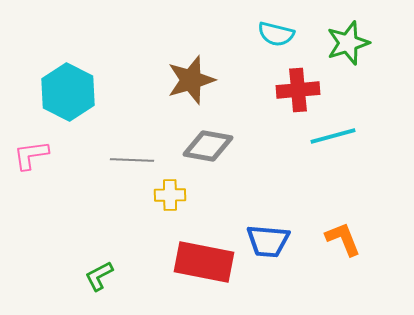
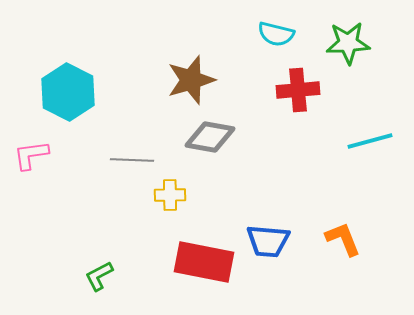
green star: rotated 15 degrees clockwise
cyan line: moved 37 px right, 5 px down
gray diamond: moved 2 px right, 9 px up
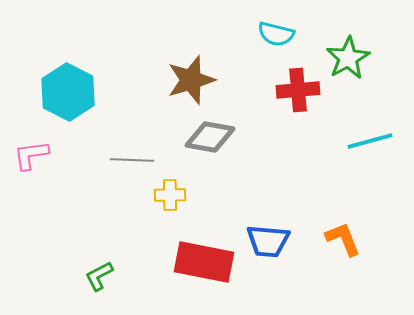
green star: moved 15 px down; rotated 27 degrees counterclockwise
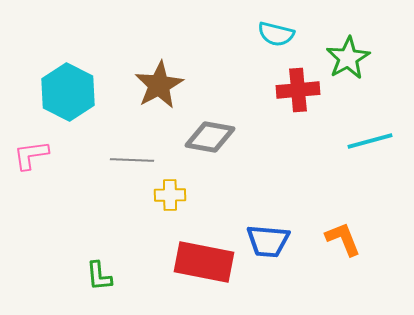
brown star: moved 32 px left, 5 px down; rotated 12 degrees counterclockwise
green L-shape: rotated 68 degrees counterclockwise
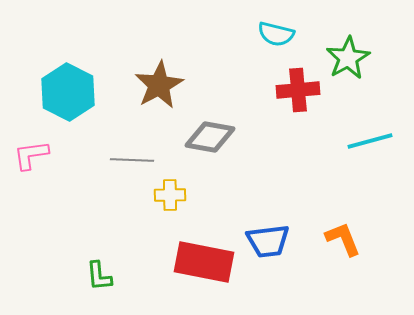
blue trapezoid: rotated 12 degrees counterclockwise
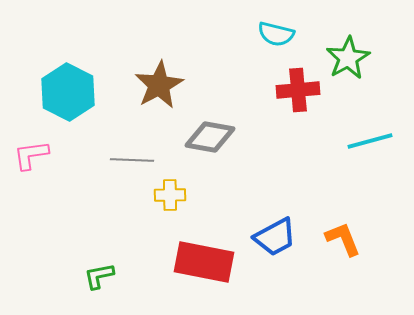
blue trapezoid: moved 7 px right, 4 px up; rotated 21 degrees counterclockwise
green L-shape: rotated 84 degrees clockwise
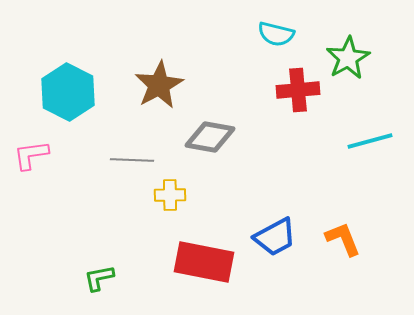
green L-shape: moved 2 px down
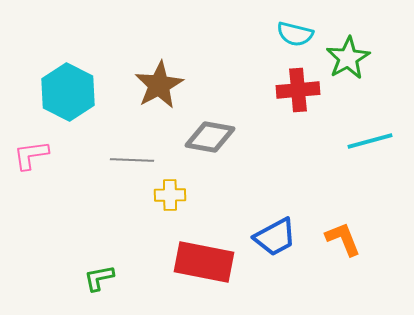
cyan semicircle: moved 19 px right
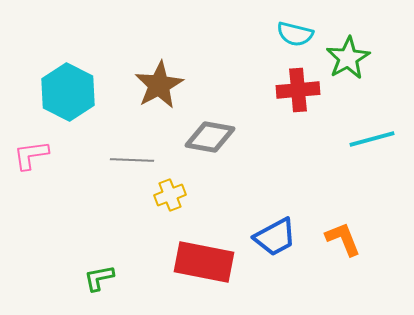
cyan line: moved 2 px right, 2 px up
yellow cross: rotated 20 degrees counterclockwise
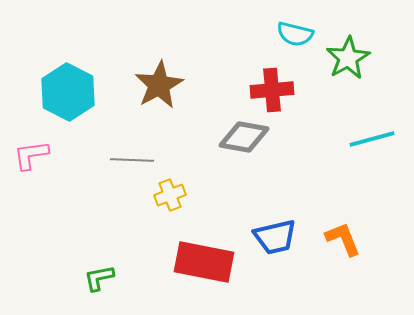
red cross: moved 26 px left
gray diamond: moved 34 px right
blue trapezoid: rotated 15 degrees clockwise
